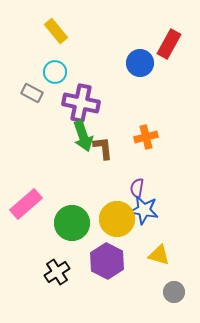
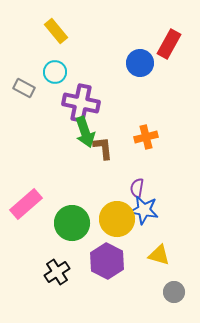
gray rectangle: moved 8 px left, 5 px up
green arrow: moved 2 px right, 4 px up
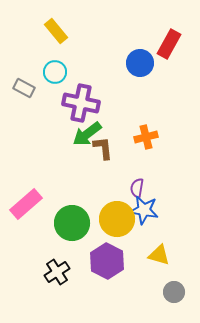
green arrow: moved 2 px right, 2 px down; rotated 72 degrees clockwise
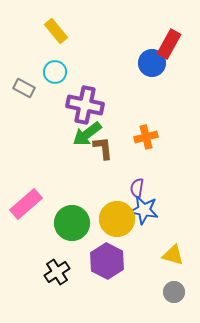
blue circle: moved 12 px right
purple cross: moved 4 px right, 2 px down
yellow triangle: moved 14 px right
